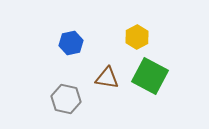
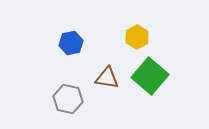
green square: rotated 12 degrees clockwise
gray hexagon: moved 2 px right
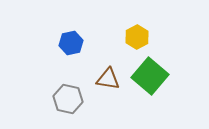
brown triangle: moved 1 px right, 1 px down
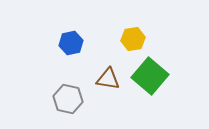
yellow hexagon: moved 4 px left, 2 px down; rotated 20 degrees clockwise
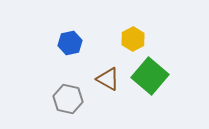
yellow hexagon: rotated 20 degrees counterclockwise
blue hexagon: moved 1 px left
brown triangle: rotated 20 degrees clockwise
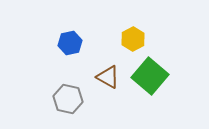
brown triangle: moved 2 px up
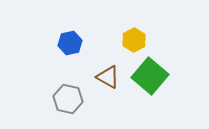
yellow hexagon: moved 1 px right, 1 px down
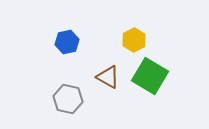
blue hexagon: moved 3 px left, 1 px up
green square: rotated 9 degrees counterclockwise
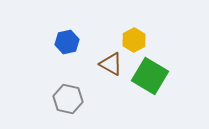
brown triangle: moved 3 px right, 13 px up
